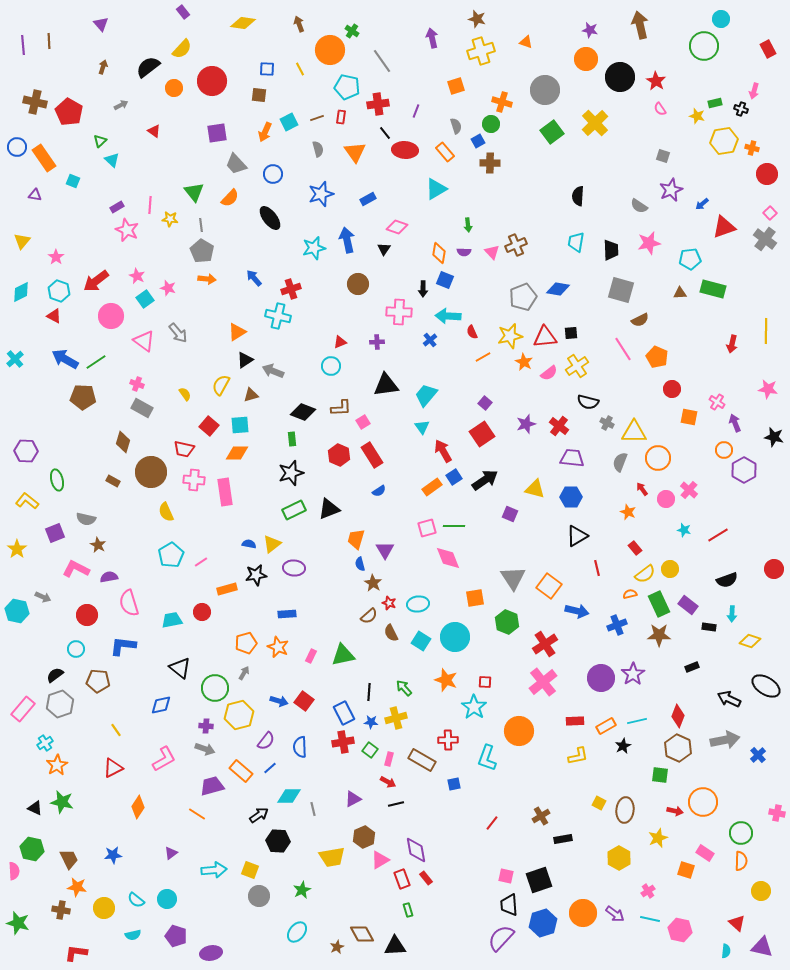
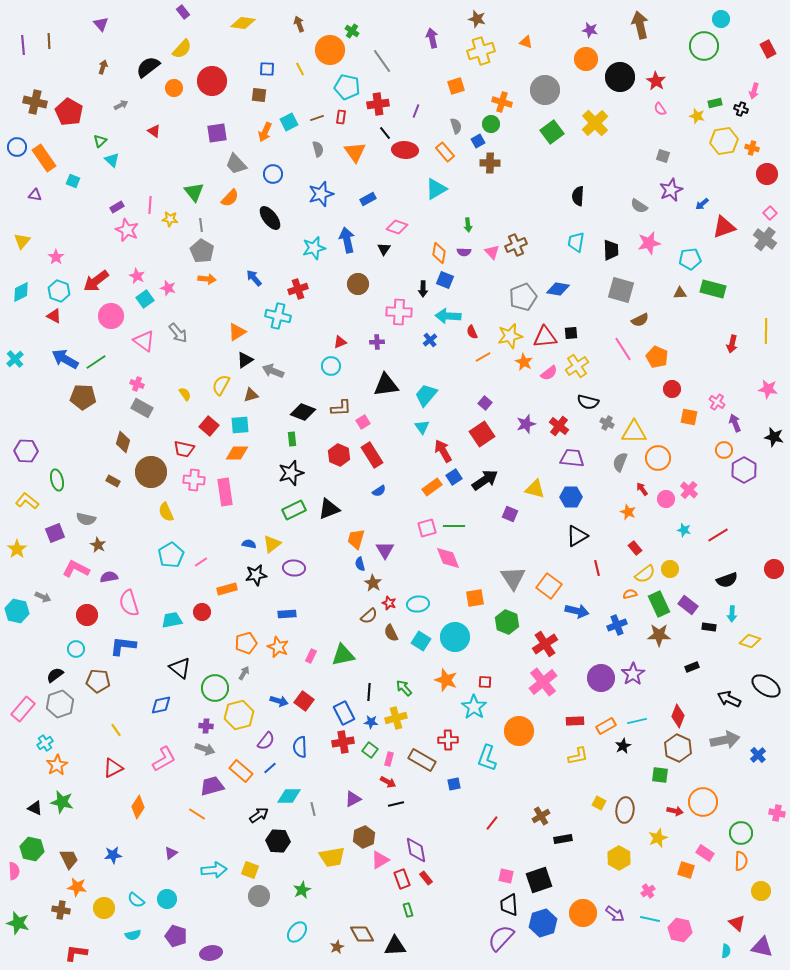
red cross at (291, 289): moved 7 px right
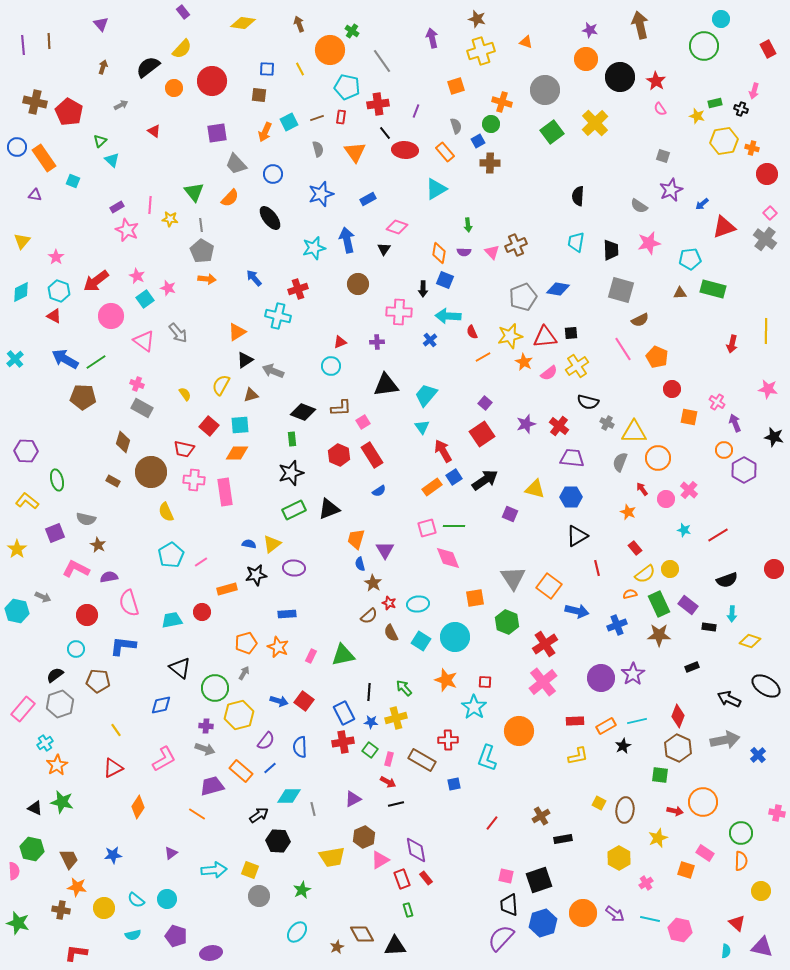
pink cross at (648, 891): moved 2 px left, 8 px up
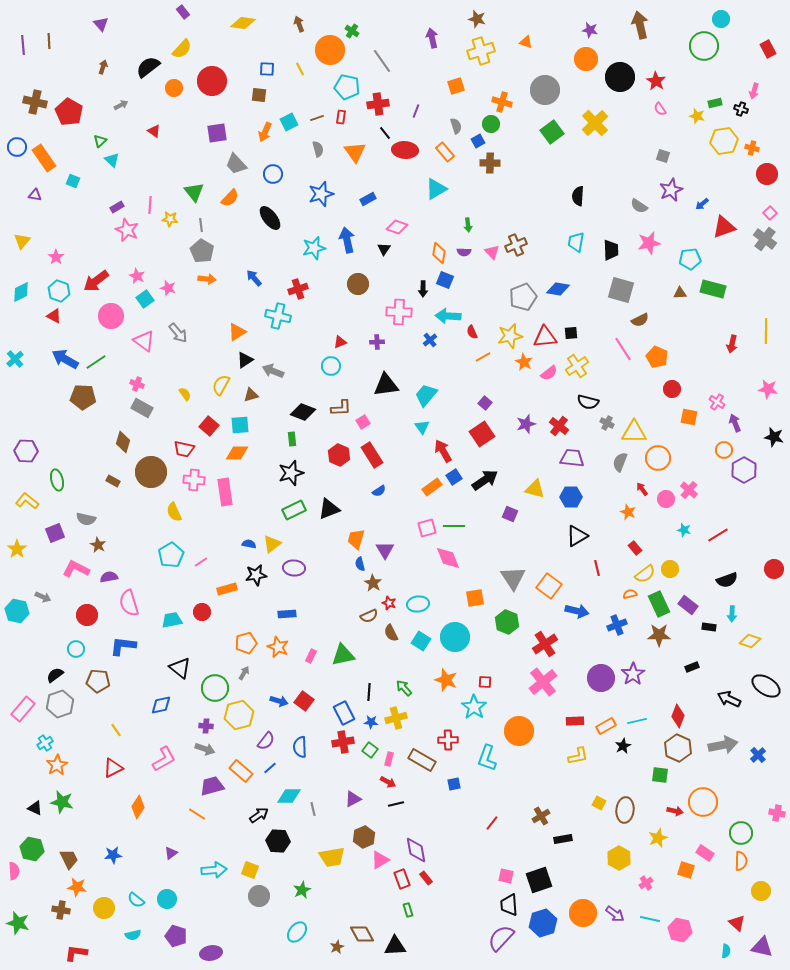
yellow semicircle at (166, 512): moved 8 px right
brown semicircle at (369, 616): rotated 18 degrees clockwise
gray arrow at (725, 740): moved 2 px left, 5 px down
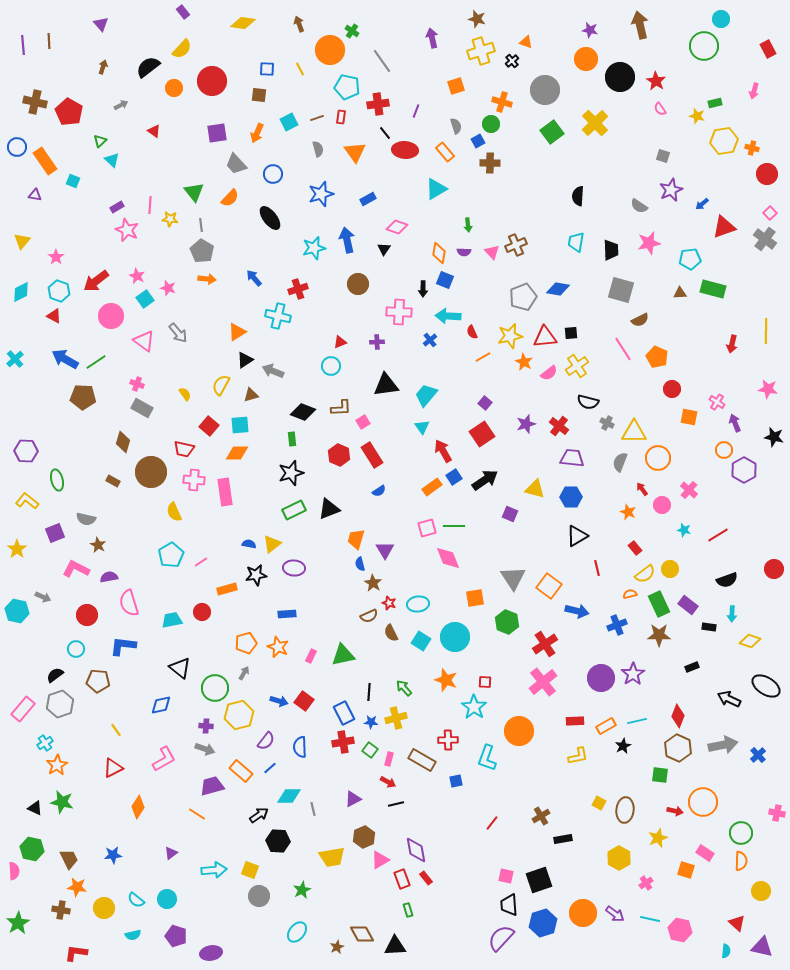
black cross at (741, 109): moved 229 px left, 48 px up; rotated 32 degrees clockwise
orange arrow at (265, 132): moved 8 px left, 1 px down
orange rectangle at (44, 158): moved 1 px right, 3 px down
pink circle at (666, 499): moved 4 px left, 6 px down
blue square at (454, 784): moved 2 px right, 3 px up
green star at (18, 923): rotated 25 degrees clockwise
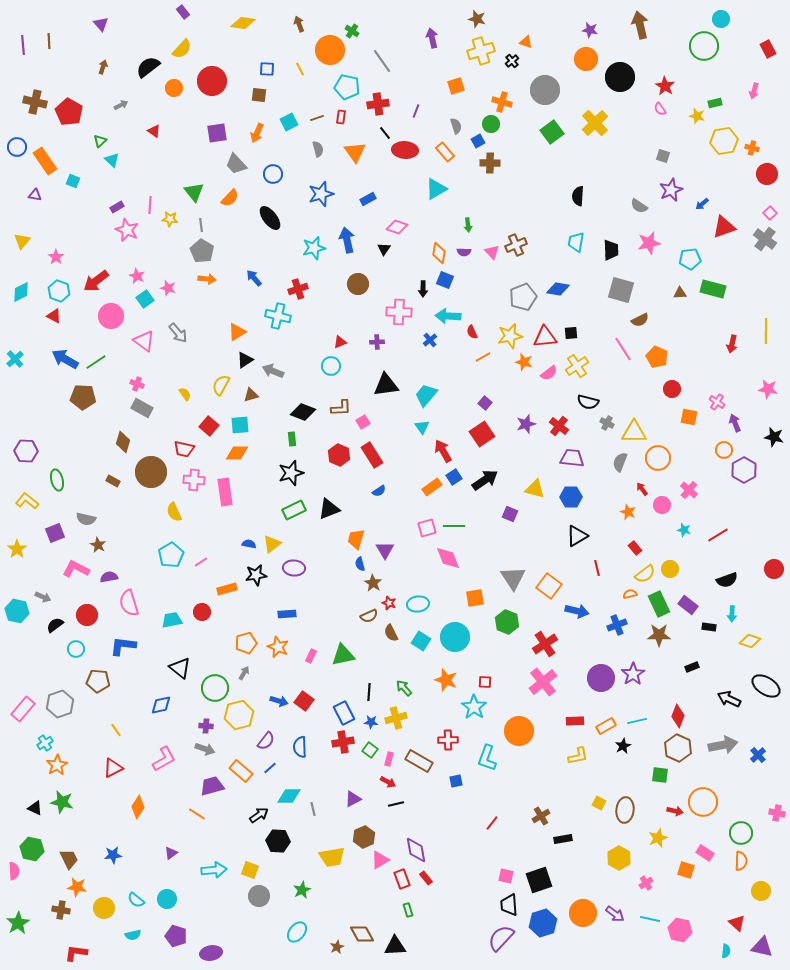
red star at (656, 81): moved 9 px right, 5 px down
orange star at (524, 362): rotated 12 degrees counterclockwise
black semicircle at (55, 675): moved 50 px up
brown rectangle at (422, 760): moved 3 px left, 1 px down
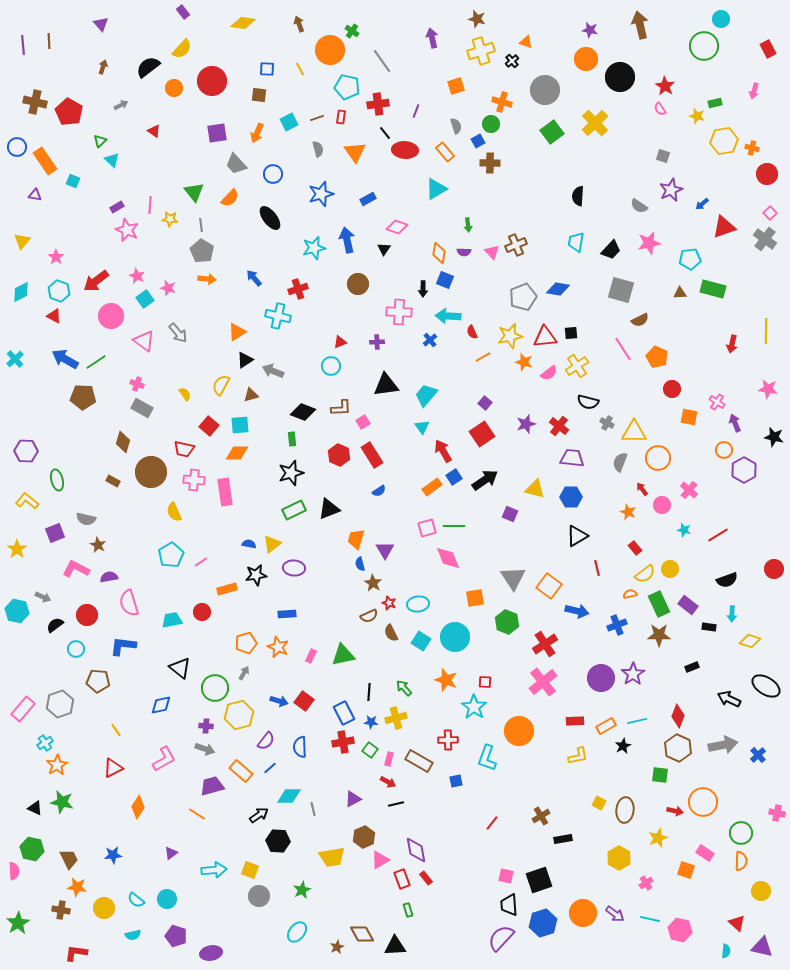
black trapezoid at (611, 250): rotated 45 degrees clockwise
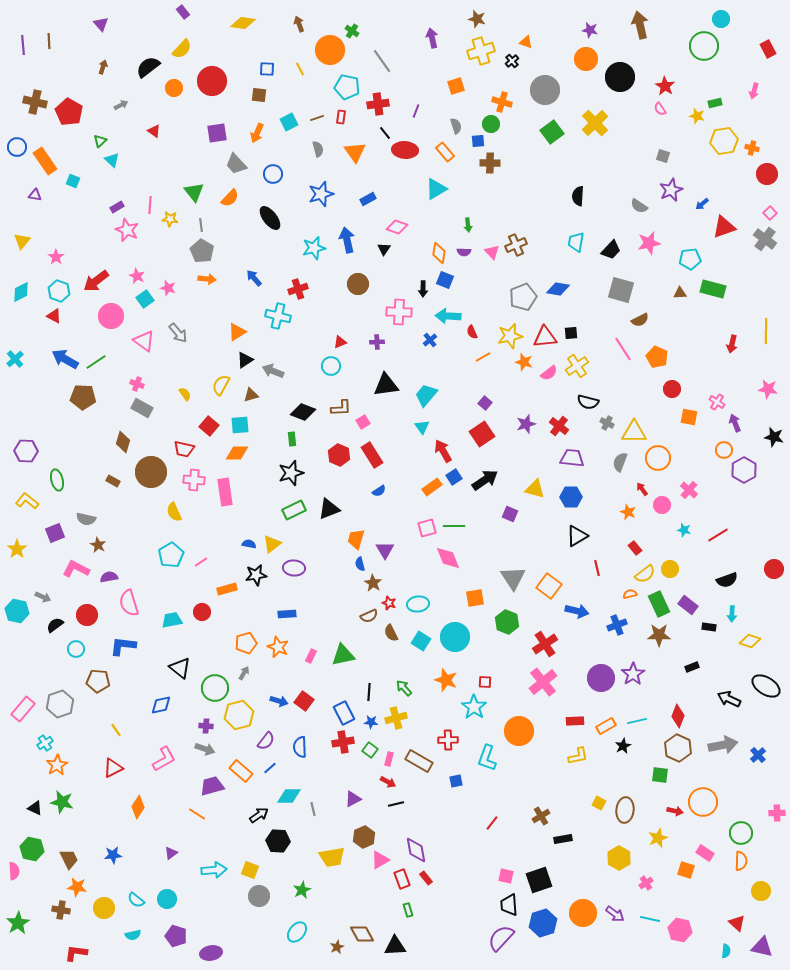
blue square at (478, 141): rotated 24 degrees clockwise
pink cross at (777, 813): rotated 14 degrees counterclockwise
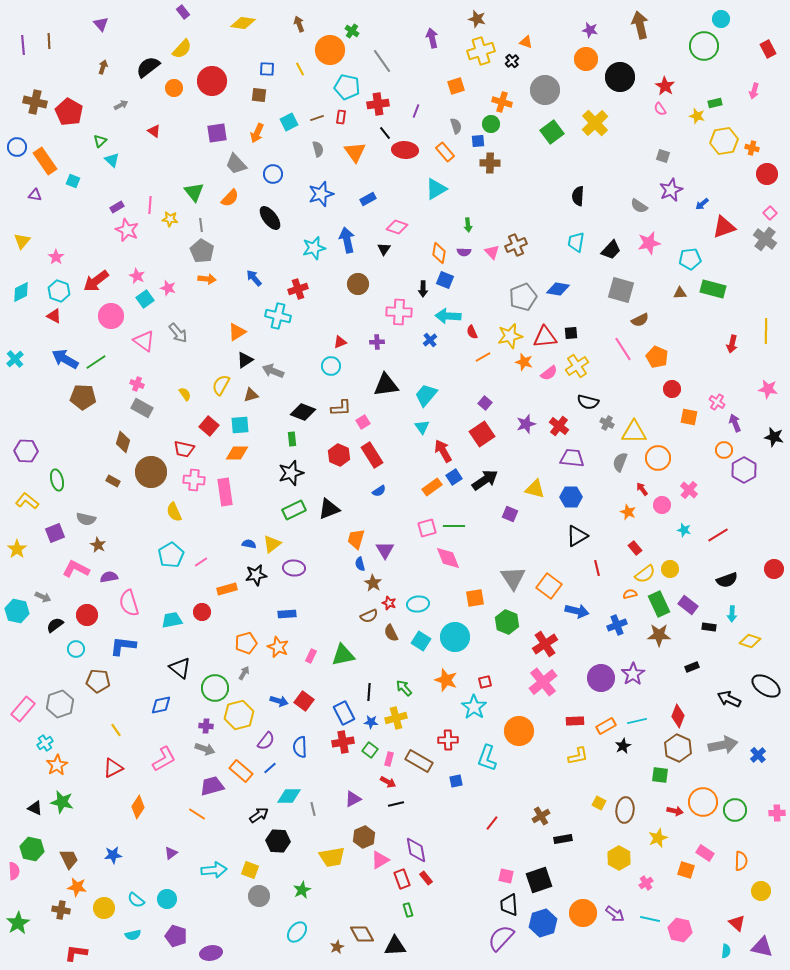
red square at (485, 682): rotated 16 degrees counterclockwise
green circle at (741, 833): moved 6 px left, 23 px up
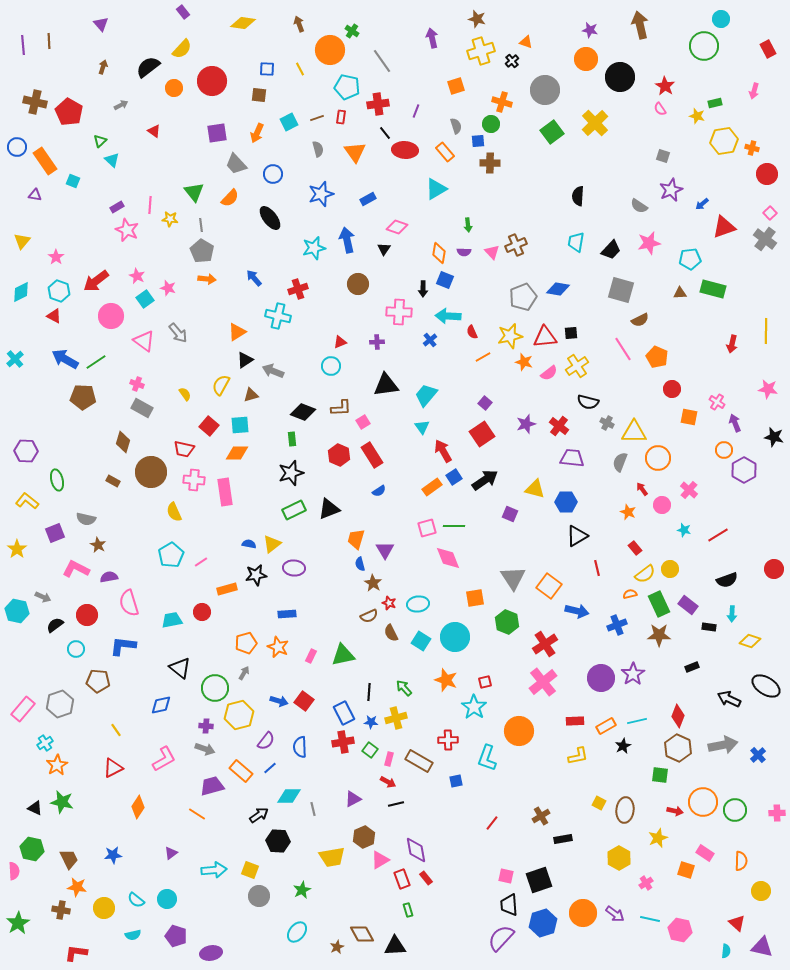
blue hexagon at (571, 497): moved 5 px left, 5 px down
